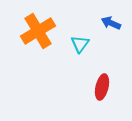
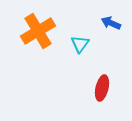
red ellipse: moved 1 px down
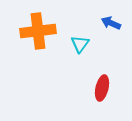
orange cross: rotated 24 degrees clockwise
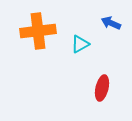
cyan triangle: rotated 24 degrees clockwise
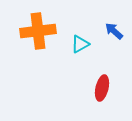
blue arrow: moved 3 px right, 8 px down; rotated 18 degrees clockwise
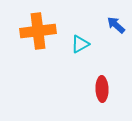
blue arrow: moved 2 px right, 6 px up
red ellipse: moved 1 px down; rotated 15 degrees counterclockwise
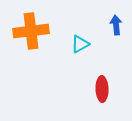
blue arrow: rotated 42 degrees clockwise
orange cross: moved 7 px left
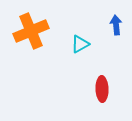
orange cross: rotated 16 degrees counterclockwise
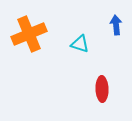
orange cross: moved 2 px left, 3 px down
cyan triangle: rotated 48 degrees clockwise
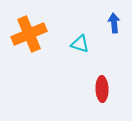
blue arrow: moved 2 px left, 2 px up
